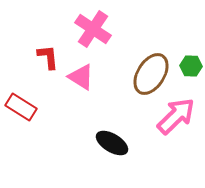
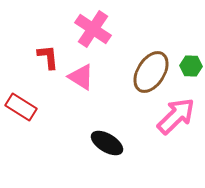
brown ellipse: moved 2 px up
black ellipse: moved 5 px left
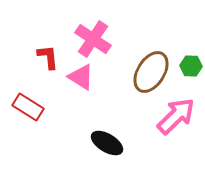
pink cross: moved 10 px down
red rectangle: moved 7 px right
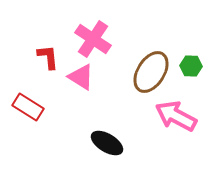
pink arrow: rotated 108 degrees counterclockwise
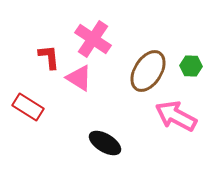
red L-shape: moved 1 px right
brown ellipse: moved 3 px left, 1 px up
pink triangle: moved 2 px left, 1 px down
black ellipse: moved 2 px left
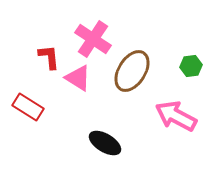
green hexagon: rotated 10 degrees counterclockwise
brown ellipse: moved 16 px left
pink triangle: moved 1 px left
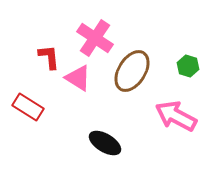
pink cross: moved 2 px right, 1 px up
green hexagon: moved 3 px left; rotated 25 degrees clockwise
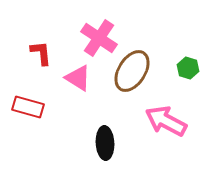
pink cross: moved 4 px right
red L-shape: moved 8 px left, 4 px up
green hexagon: moved 2 px down
red rectangle: rotated 16 degrees counterclockwise
pink arrow: moved 10 px left, 5 px down
black ellipse: rotated 56 degrees clockwise
